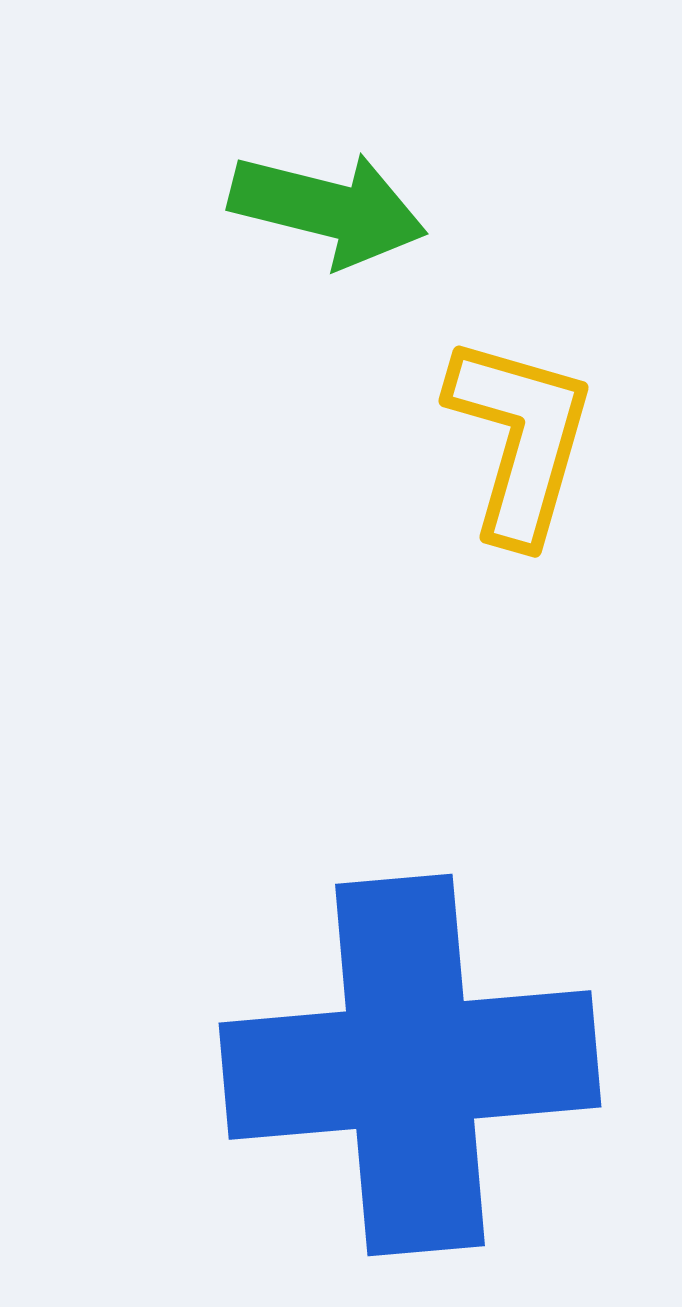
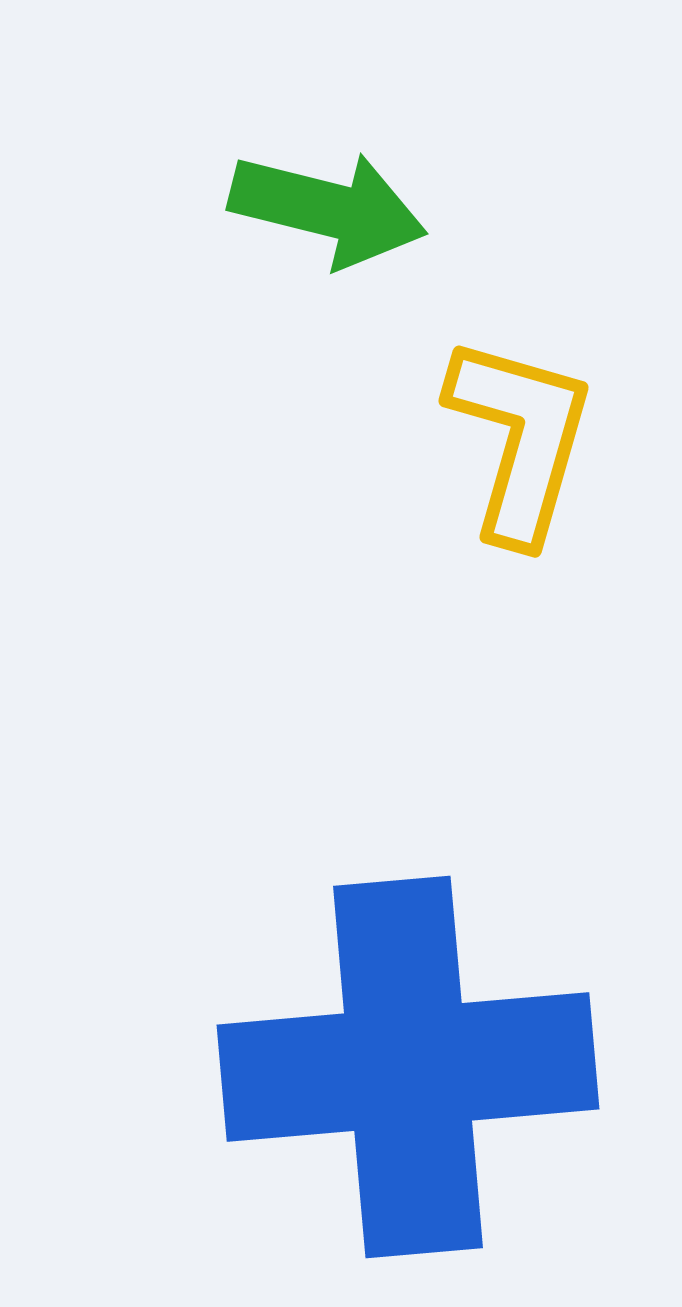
blue cross: moved 2 px left, 2 px down
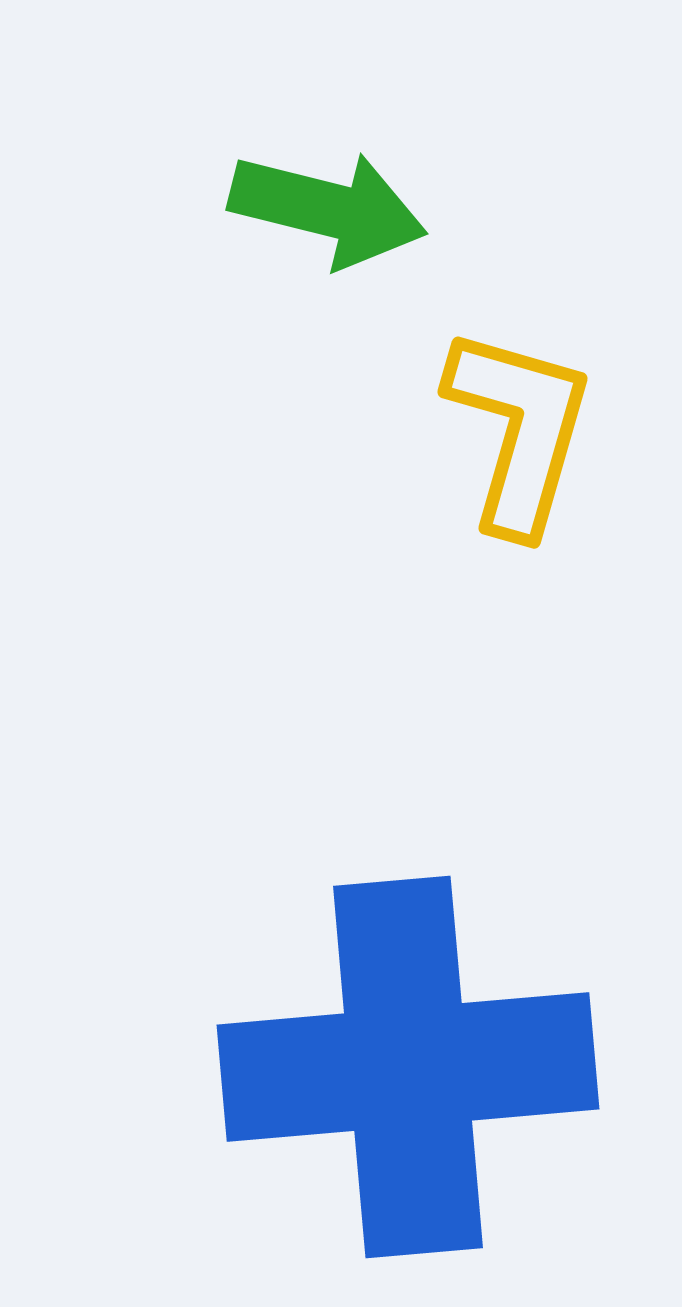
yellow L-shape: moved 1 px left, 9 px up
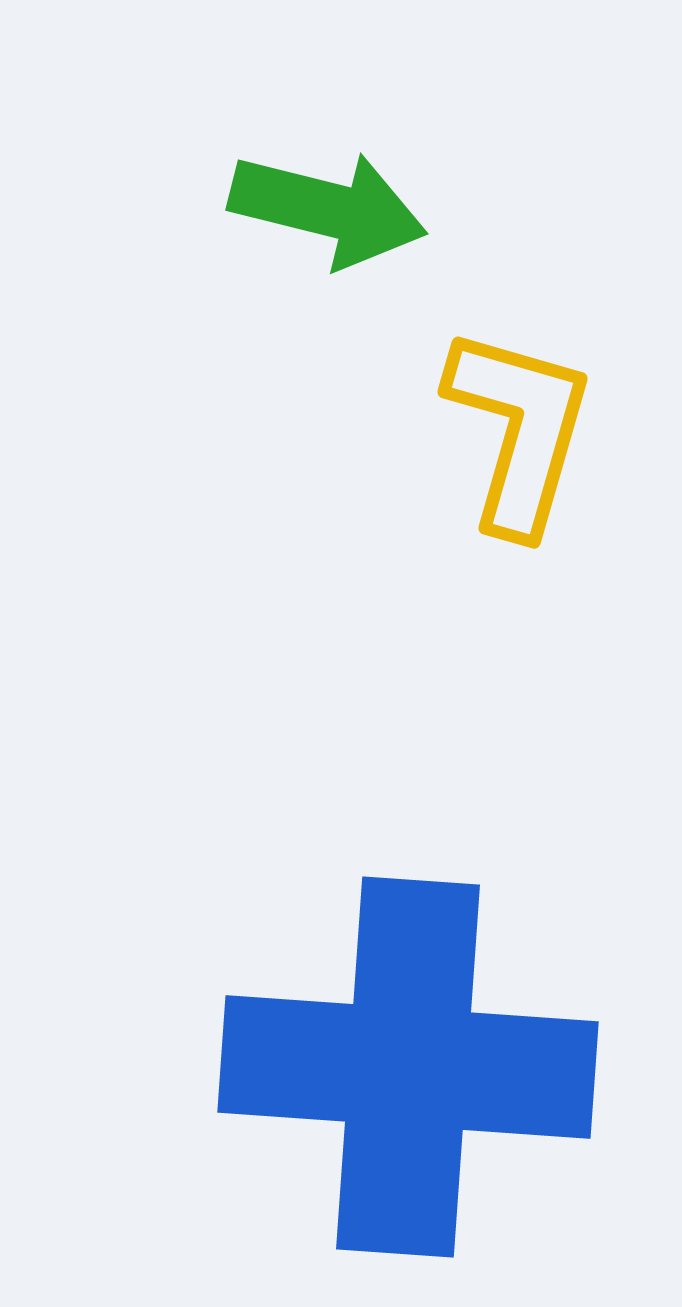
blue cross: rotated 9 degrees clockwise
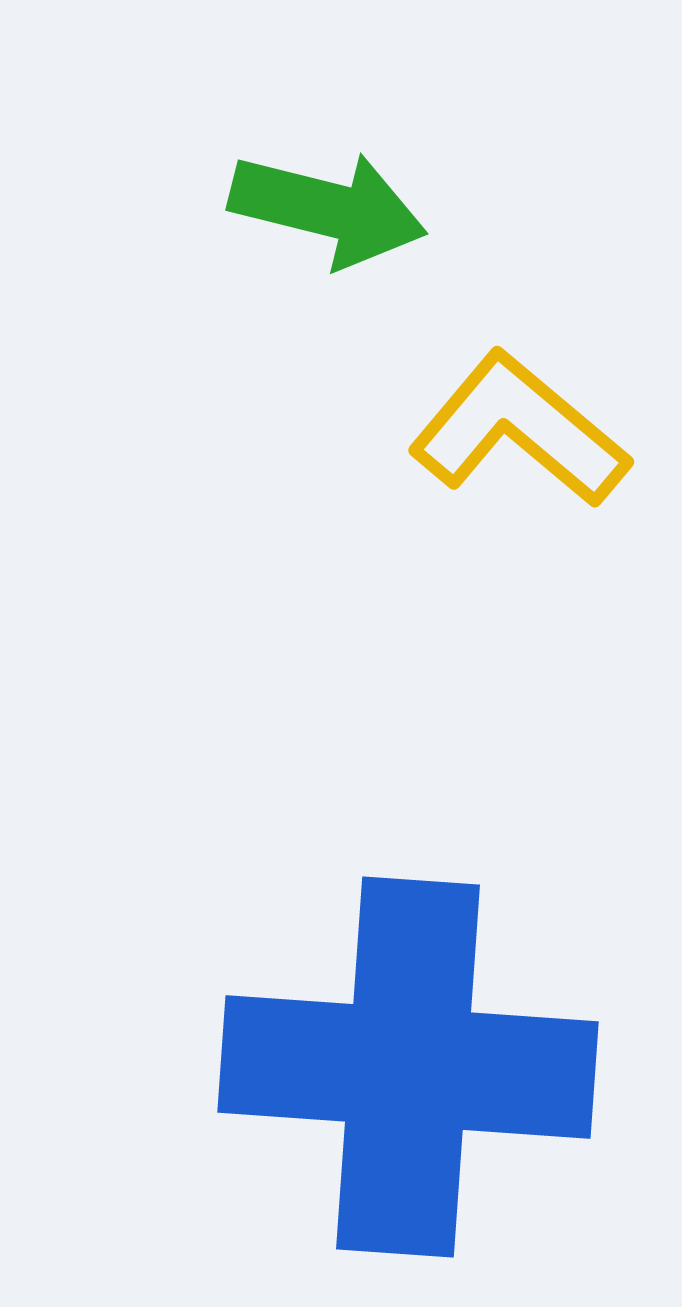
yellow L-shape: rotated 66 degrees counterclockwise
